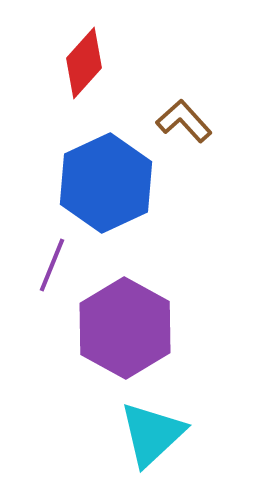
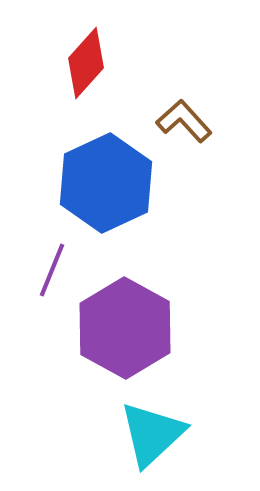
red diamond: moved 2 px right
purple line: moved 5 px down
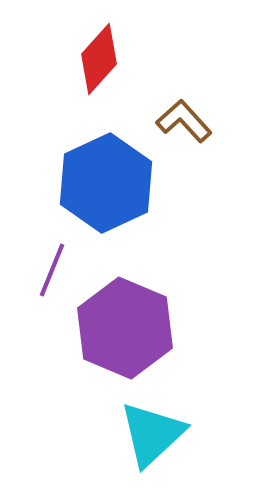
red diamond: moved 13 px right, 4 px up
purple hexagon: rotated 6 degrees counterclockwise
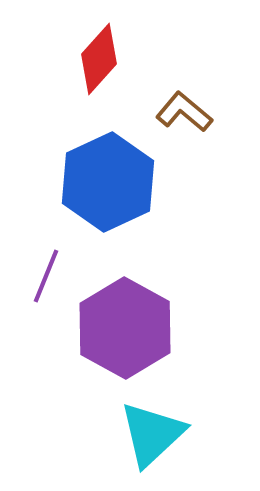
brown L-shape: moved 9 px up; rotated 8 degrees counterclockwise
blue hexagon: moved 2 px right, 1 px up
purple line: moved 6 px left, 6 px down
purple hexagon: rotated 6 degrees clockwise
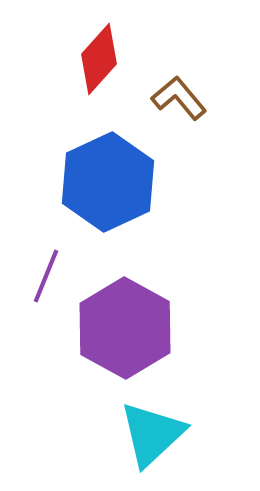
brown L-shape: moved 5 px left, 14 px up; rotated 10 degrees clockwise
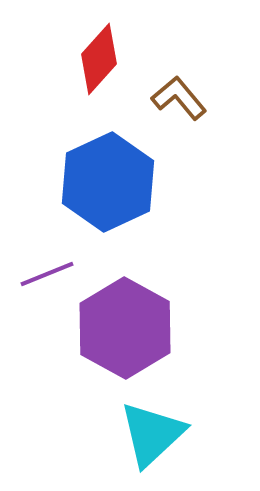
purple line: moved 1 px right, 2 px up; rotated 46 degrees clockwise
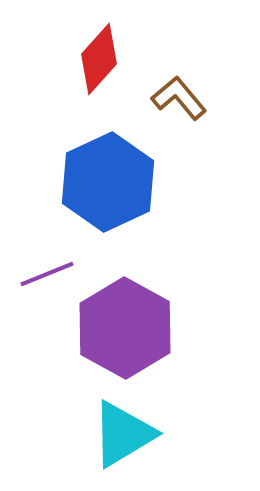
cyan triangle: moved 29 px left; rotated 12 degrees clockwise
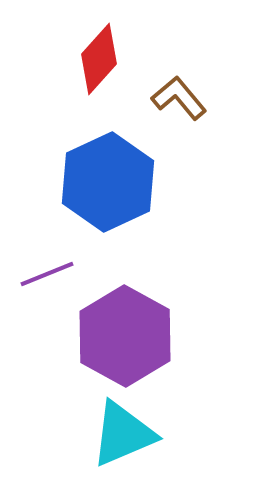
purple hexagon: moved 8 px down
cyan triangle: rotated 8 degrees clockwise
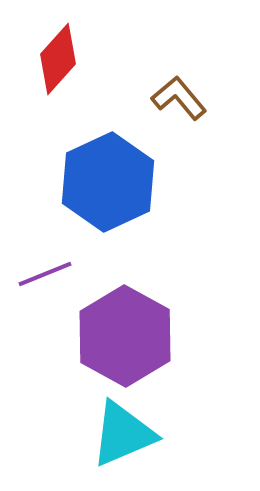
red diamond: moved 41 px left
purple line: moved 2 px left
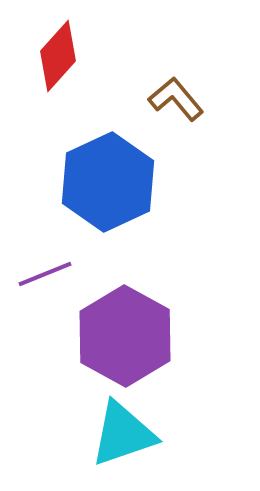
red diamond: moved 3 px up
brown L-shape: moved 3 px left, 1 px down
cyan triangle: rotated 4 degrees clockwise
